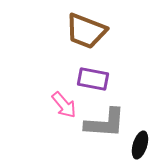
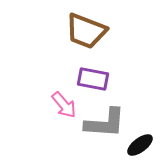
black ellipse: rotated 36 degrees clockwise
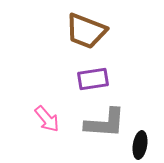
purple rectangle: rotated 20 degrees counterclockwise
pink arrow: moved 17 px left, 14 px down
black ellipse: rotated 44 degrees counterclockwise
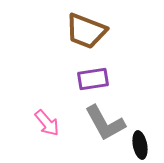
pink arrow: moved 4 px down
gray L-shape: rotated 57 degrees clockwise
black ellipse: rotated 20 degrees counterclockwise
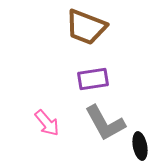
brown trapezoid: moved 4 px up
black ellipse: moved 1 px down
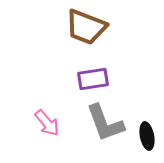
gray L-shape: rotated 9 degrees clockwise
black ellipse: moved 7 px right, 10 px up
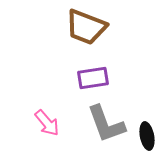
purple rectangle: moved 1 px up
gray L-shape: moved 1 px right, 1 px down
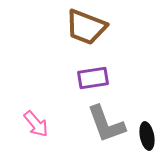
pink arrow: moved 11 px left, 1 px down
